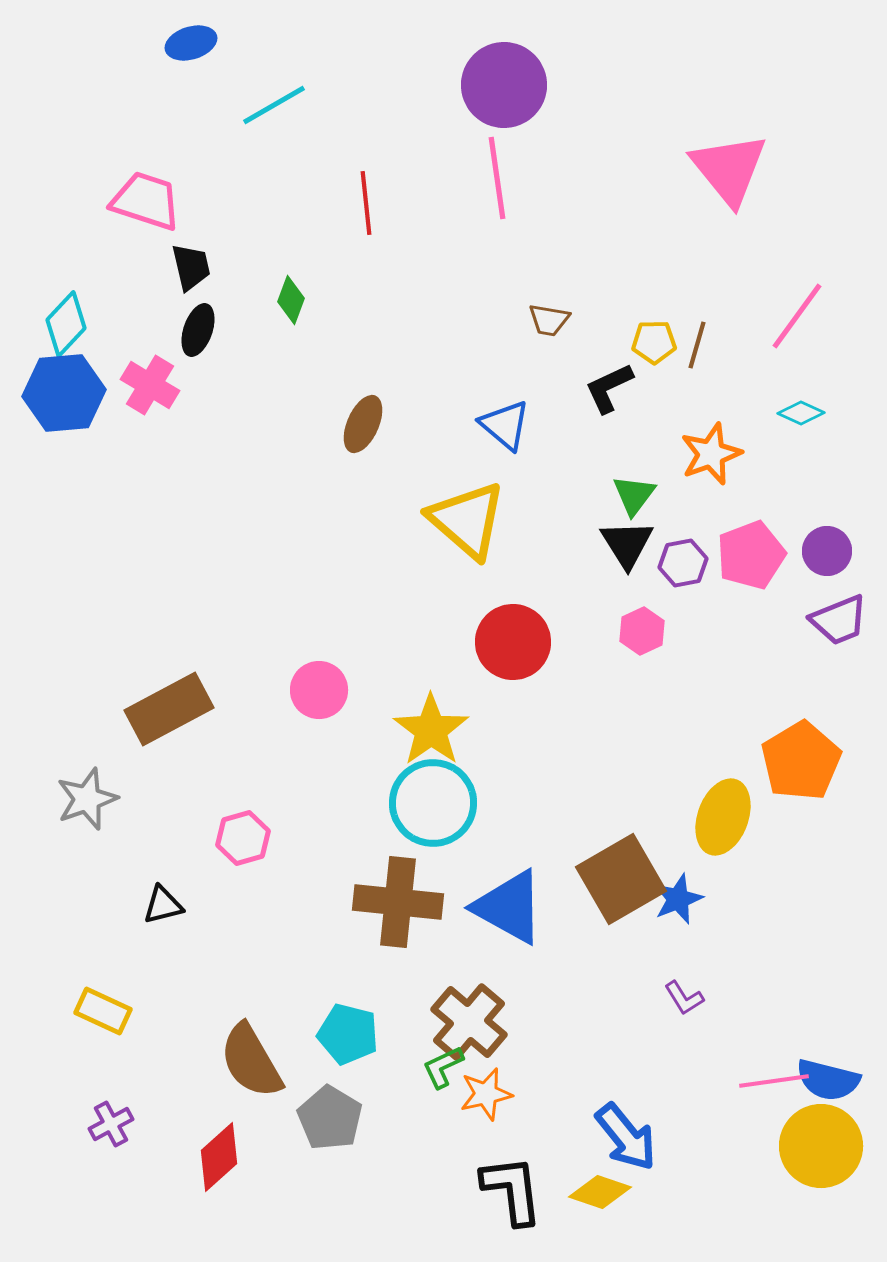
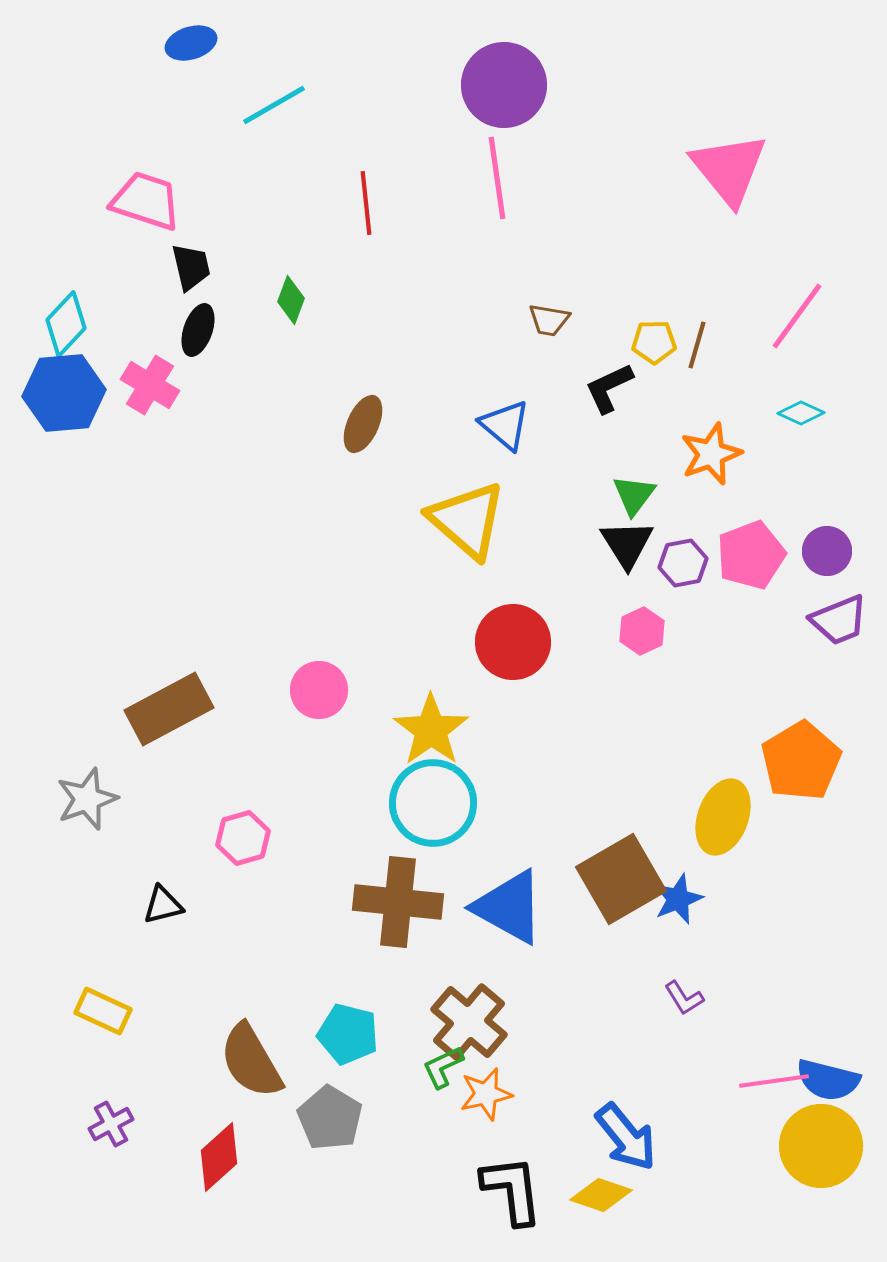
yellow diamond at (600, 1192): moved 1 px right, 3 px down
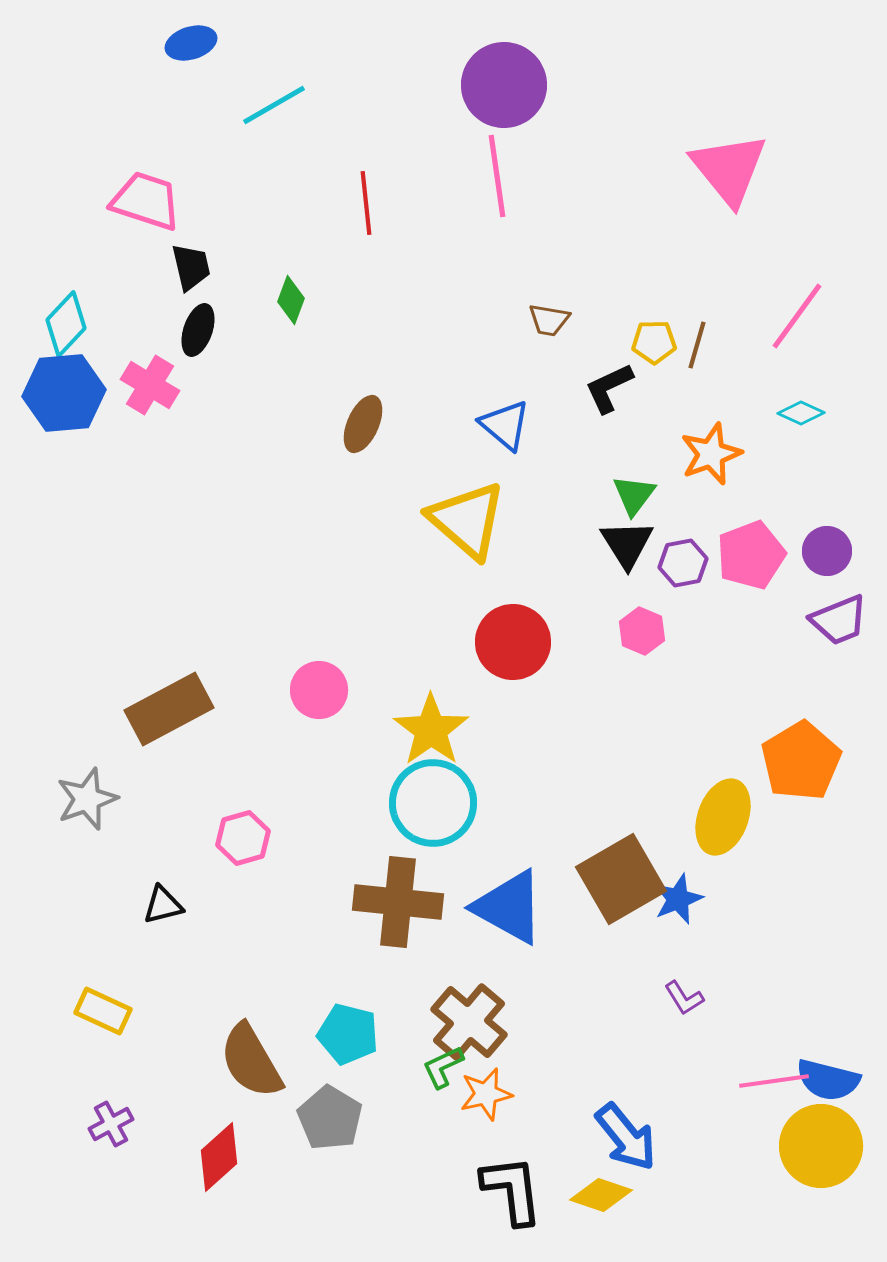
pink line at (497, 178): moved 2 px up
pink hexagon at (642, 631): rotated 12 degrees counterclockwise
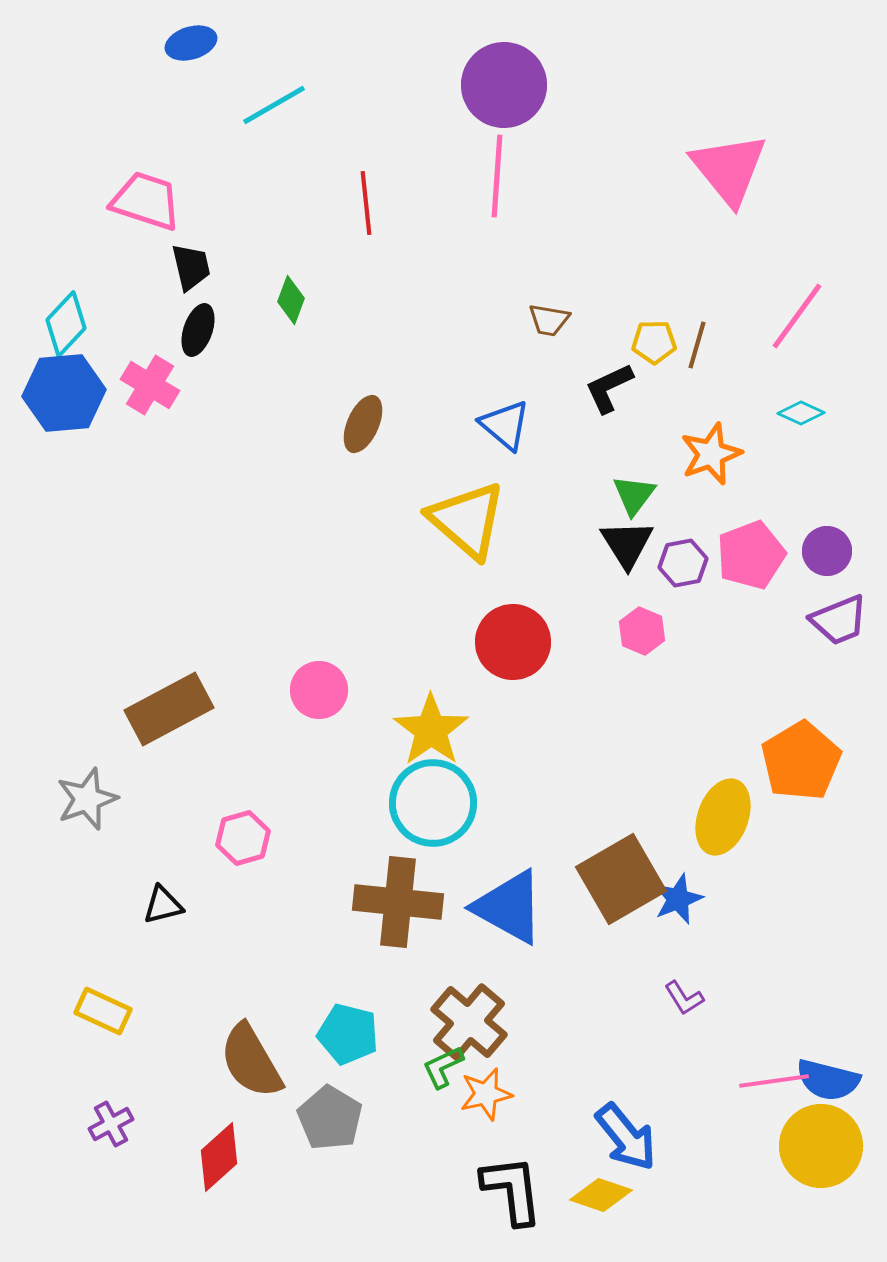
pink line at (497, 176): rotated 12 degrees clockwise
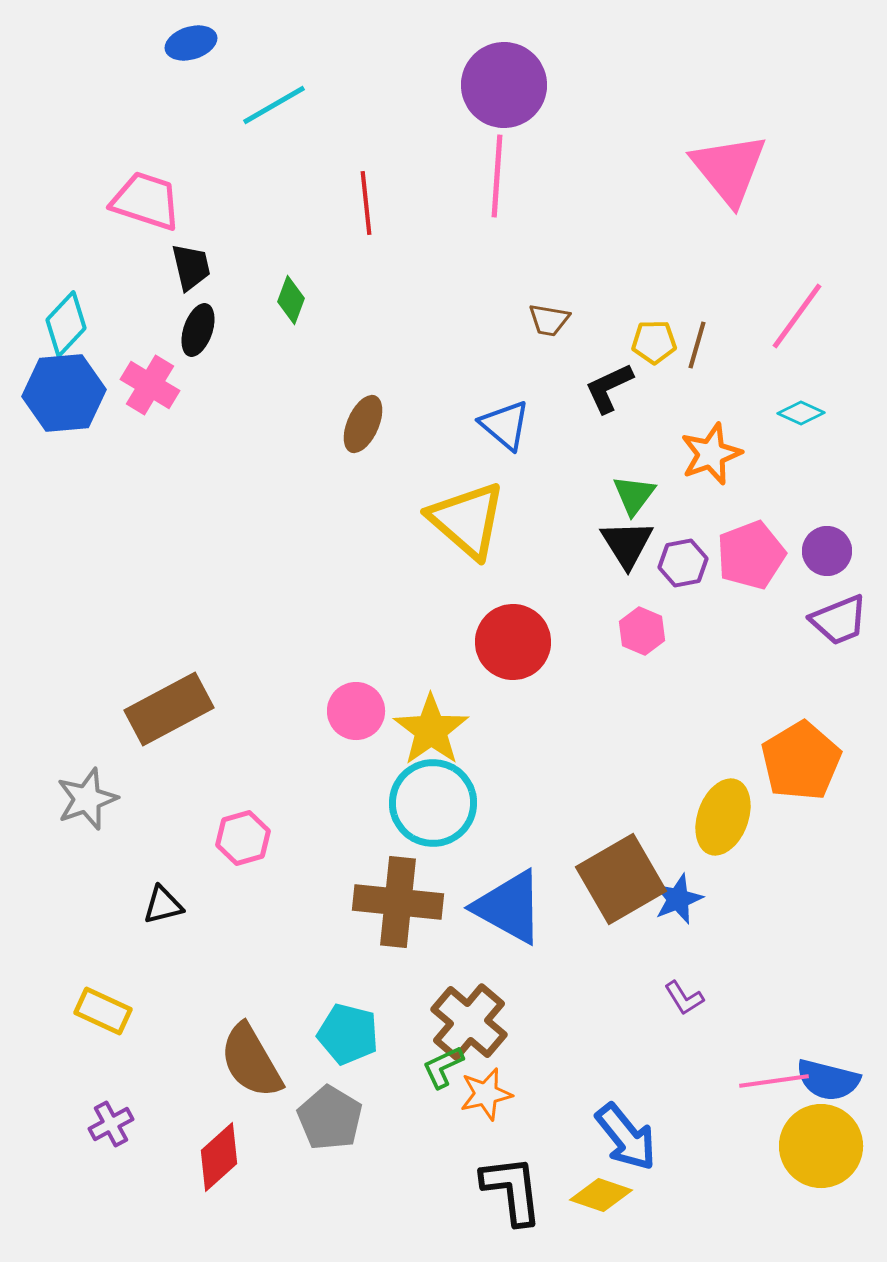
pink circle at (319, 690): moved 37 px right, 21 px down
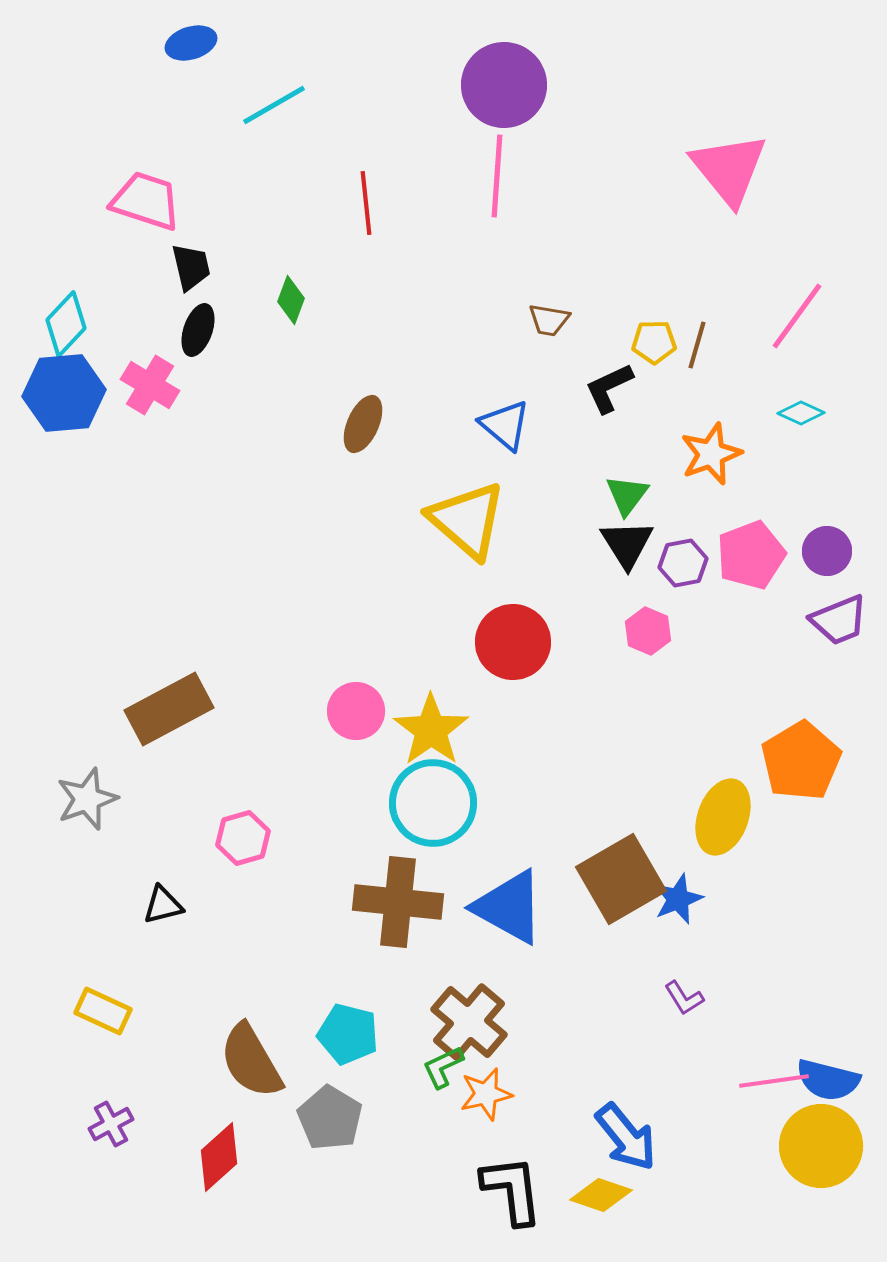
green triangle at (634, 495): moved 7 px left
pink hexagon at (642, 631): moved 6 px right
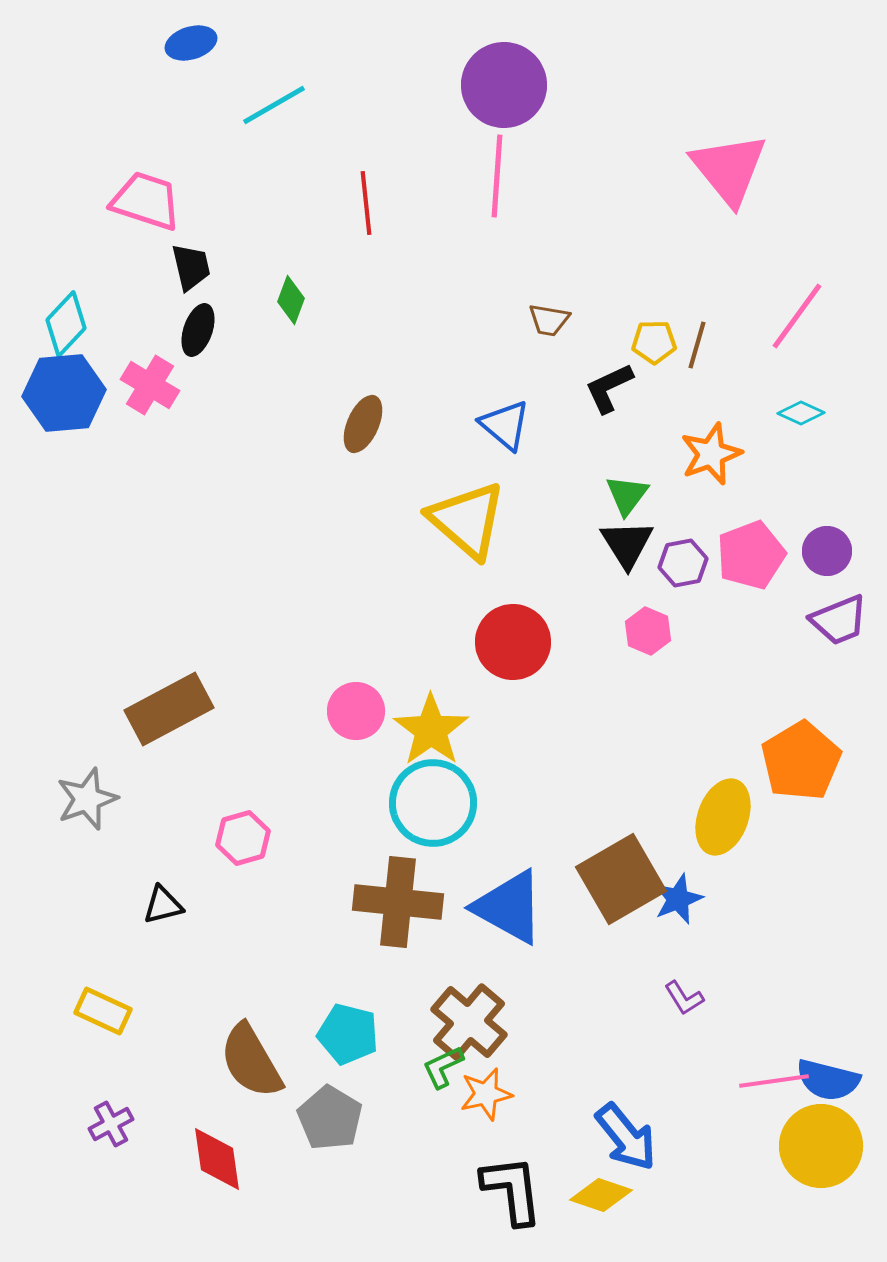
red diamond at (219, 1157): moved 2 px left, 2 px down; rotated 56 degrees counterclockwise
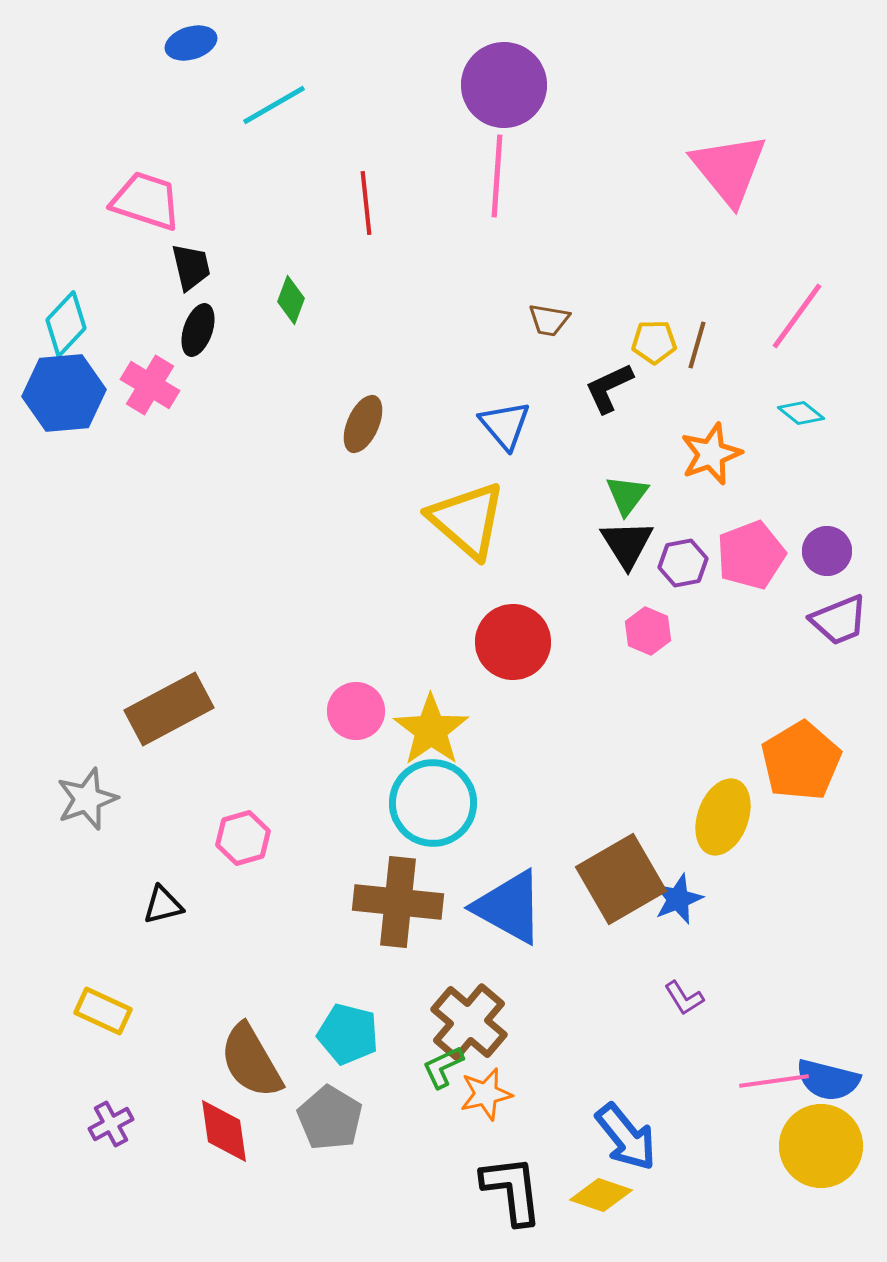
cyan diamond at (801, 413): rotated 15 degrees clockwise
blue triangle at (505, 425): rotated 10 degrees clockwise
red diamond at (217, 1159): moved 7 px right, 28 px up
